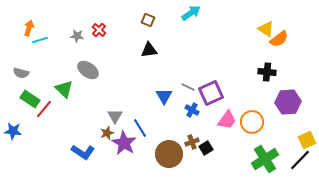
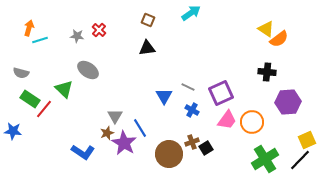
black triangle: moved 2 px left, 2 px up
purple square: moved 10 px right
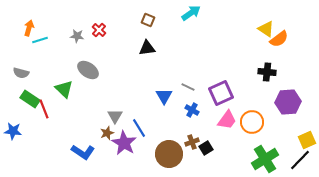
red line: rotated 60 degrees counterclockwise
blue line: moved 1 px left
